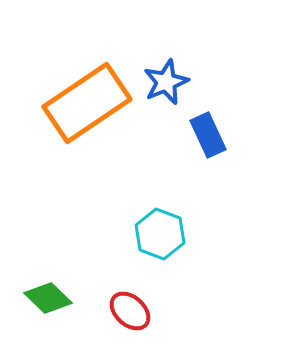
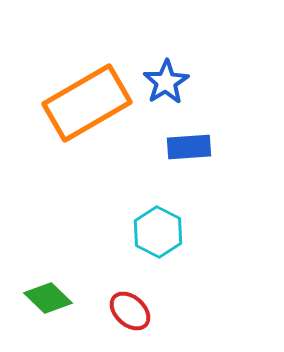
blue star: rotated 9 degrees counterclockwise
orange rectangle: rotated 4 degrees clockwise
blue rectangle: moved 19 px left, 12 px down; rotated 69 degrees counterclockwise
cyan hexagon: moved 2 px left, 2 px up; rotated 6 degrees clockwise
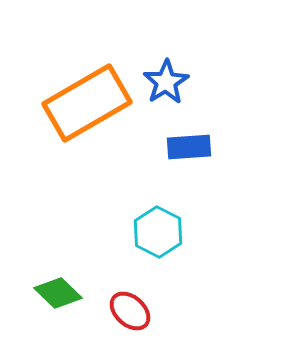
green diamond: moved 10 px right, 5 px up
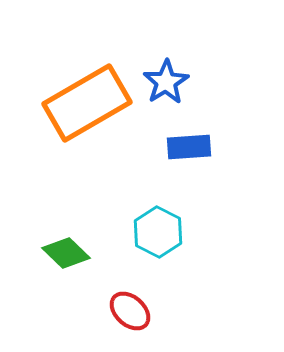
green diamond: moved 8 px right, 40 px up
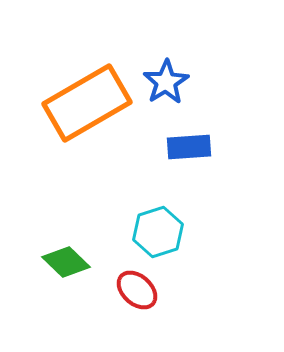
cyan hexagon: rotated 15 degrees clockwise
green diamond: moved 9 px down
red ellipse: moved 7 px right, 21 px up
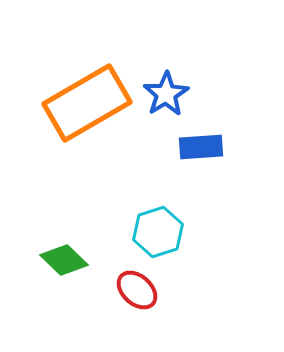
blue star: moved 12 px down
blue rectangle: moved 12 px right
green diamond: moved 2 px left, 2 px up
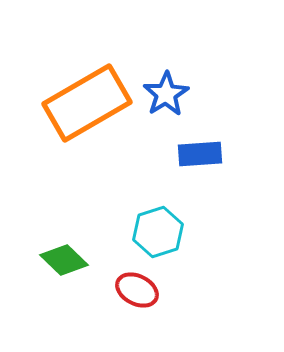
blue rectangle: moved 1 px left, 7 px down
red ellipse: rotated 15 degrees counterclockwise
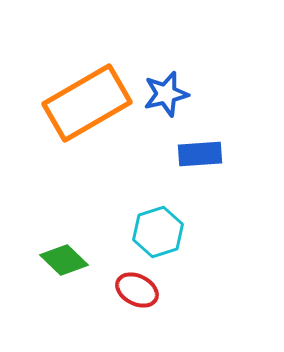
blue star: rotated 18 degrees clockwise
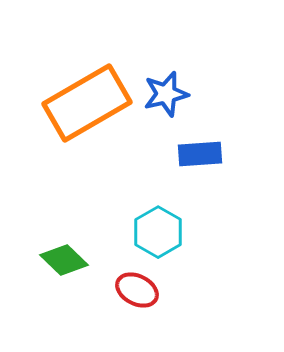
cyan hexagon: rotated 12 degrees counterclockwise
